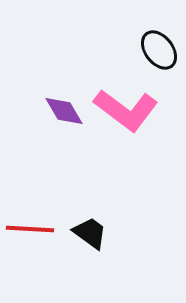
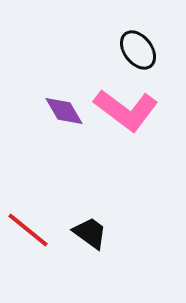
black ellipse: moved 21 px left
red line: moved 2 px left, 1 px down; rotated 36 degrees clockwise
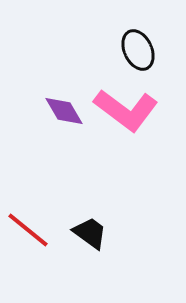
black ellipse: rotated 12 degrees clockwise
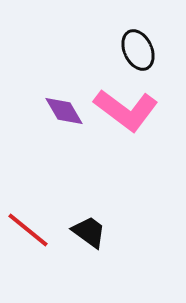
black trapezoid: moved 1 px left, 1 px up
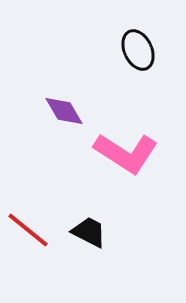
pink L-shape: moved 43 px down; rotated 4 degrees counterclockwise
black trapezoid: rotated 9 degrees counterclockwise
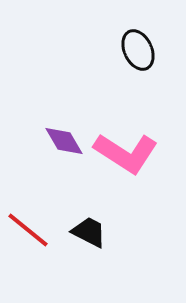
purple diamond: moved 30 px down
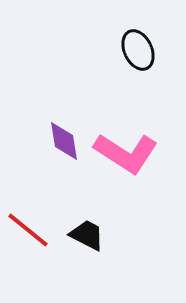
purple diamond: rotated 21 degrees clockwise
black trapezoid: moved 2 px left, 3 px down
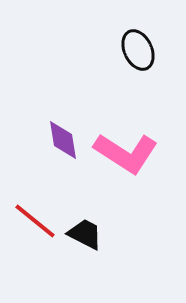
purple diamond: moved 1 px left, 1 px up
red line: moved 7 px right, 9 px up
black trapezoid: moved 2 px left, 1 px up
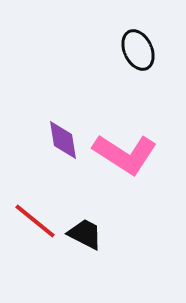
pink L-shape: moved 1 px left, 1 px down
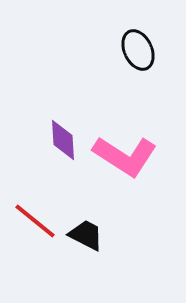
purple diamond: rotated 6 degrees clockwise
pink L-shape: moved 2 px down
black trapezoid: moved 1 px right, 1 px down
